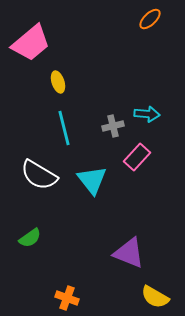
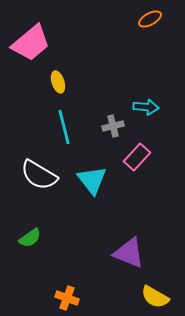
orange ellipse: rotated 15 degrees clockwise
cyan arrow: moved 1 px left, 7 px up
cyan line: moved 1 px up
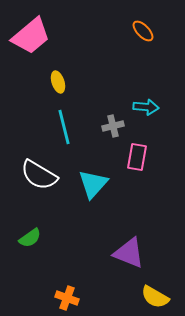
orange ellipse: moved 7 px left, 12 px down; rotated 75 degrees clockwise
pink trapezoid: moved 7 px up
pink rectangle: rotated 32 degrees counterclockwise
cyan triangle: moved 1 px right, 4 px down; rotated 20 degrees clockwise
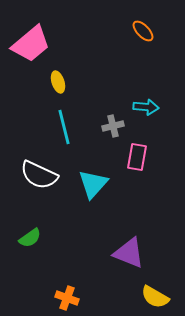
pink trapezoid: moved 8 px down
white semicircle: rotated 6 degrees counterclockwise
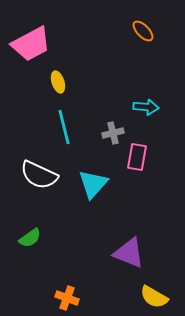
pink trapezoid: rotated 12 degrees clockwise
gray cross: moved 7 px down
yellow semicircle: moved 1 px left
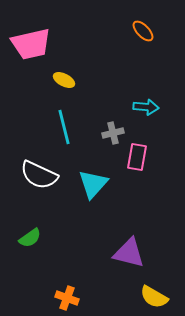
pink trapezoid: rotated 15 degrees clockwise
yellow ellipse: moved 6 px right, 2 px up; rotated 45 degrees counterclockwise
purple triangle: rotated 8 degrees counterclockwise
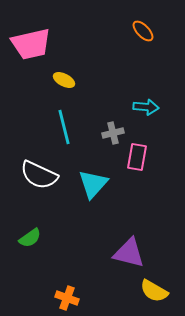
yellow semicircle: moved 6 px up
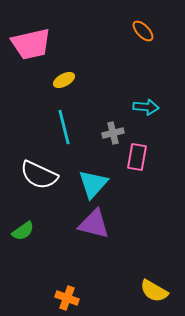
yellow ellipse: rotated 55 degrees counterclockwise
green semicircle: moved 7 px left, 7 px up
purple triangle: moved 35 px left, 29 px up
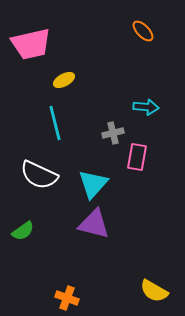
cyan line: moved 9 px left, 4 px up
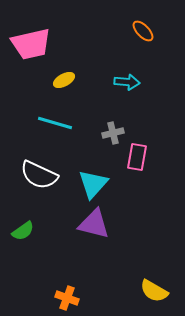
cyan arrow: moved 19 px left, 25 px up
cyan line: rotated 60 degrees counterclockwise
